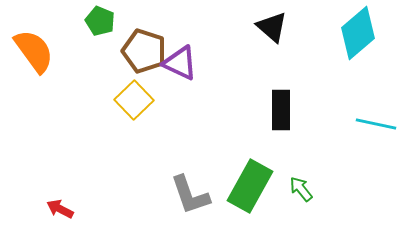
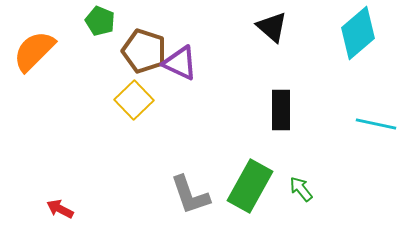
orange semicircle: rotated 99 degrees counterclockwise
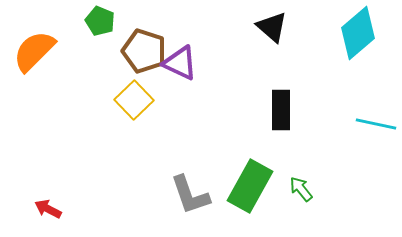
red arrow: moved 12 px left
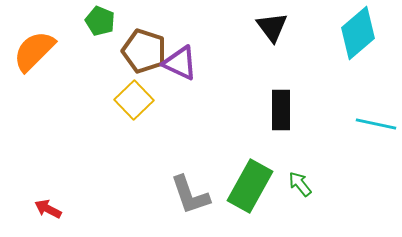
black triangle: rotated 12 degrees clockwise
green arrow: moved 1 px left, 5 px up
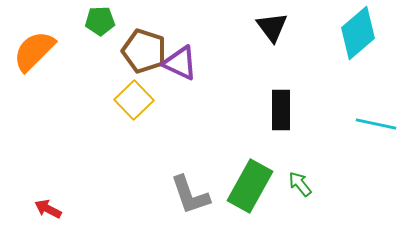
green pentagon: rotated 24 degrees counterclockwise
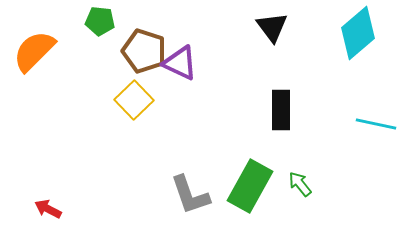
green pentagon: rotated 8 degrees clockwise
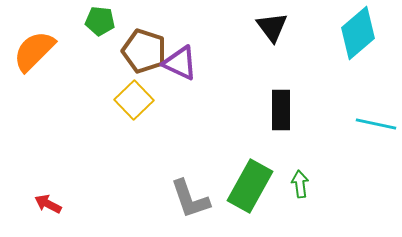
green arrow: rotated 32 degrees clockwise
gray L-shape: moved 4 px down
red arrow: moved 5 px up
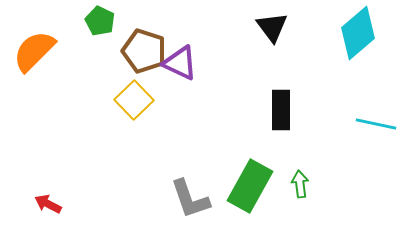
green pentagon: rotated 20 degrees clockwise
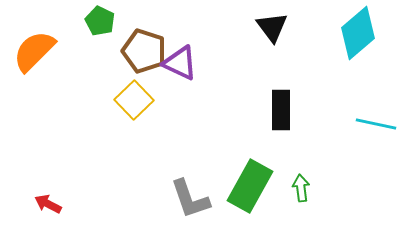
green arrow: moved 1 px right, 4 px down
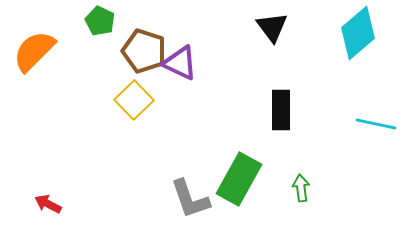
green rectangle: moved 11 px left, 7 px up
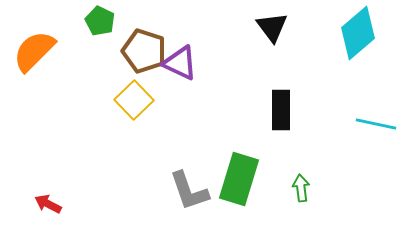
green rectangle: rotated 12 degrees counterclockwise
gray L-shape: moved 1 px left, 8 px up
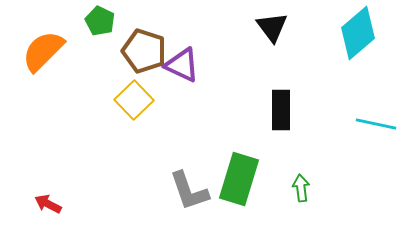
orange semicircle: moved 9 px right
purple triangle: moved 2 px right, 2 px down
